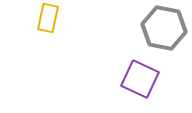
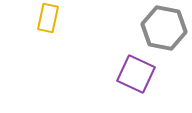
purple square: moved 4 px left, 5 px up
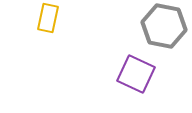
gray hexagon: moved 2 px up
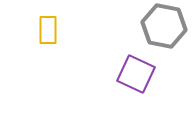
yellow rectangle: moved 12 px down; rotated 12 degrees counterclockwise
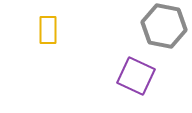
purple square: moved 2 px down
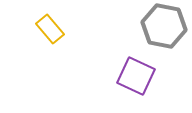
yellow rectangle: moved 2 px right, 1 px up; rotated 40 degrees counterclockwise
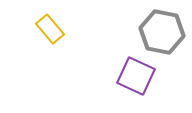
gray hexagon: moved 2 px left, 6 px down
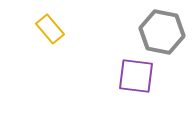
purple square: rotated 18 degrees counterclockwise
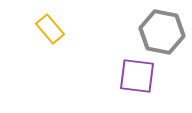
purple square: moved 1 px right
